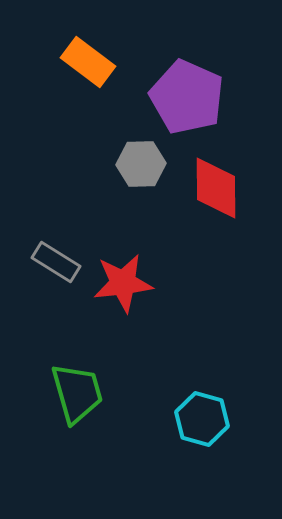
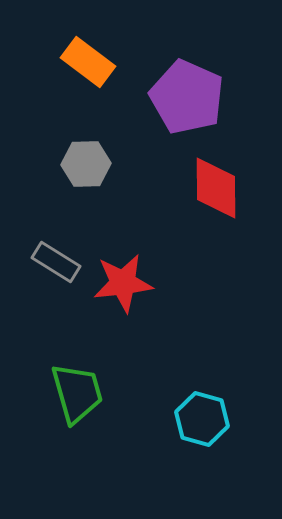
gray hexagon: moved 55 px left
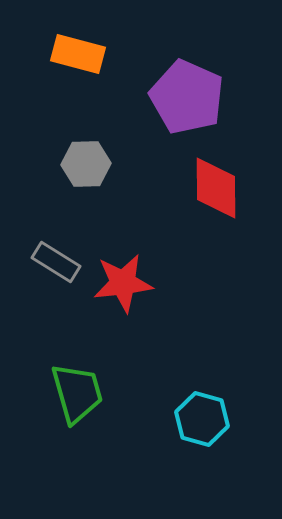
orange rectangle: moved 10 px left, 8 px up; rotated 22 degrees counterclockwise
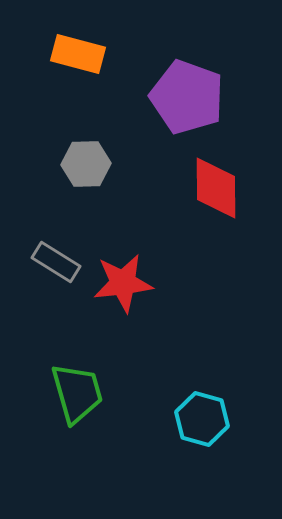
purple pentagon: rotated 4 degrees counterclockwise
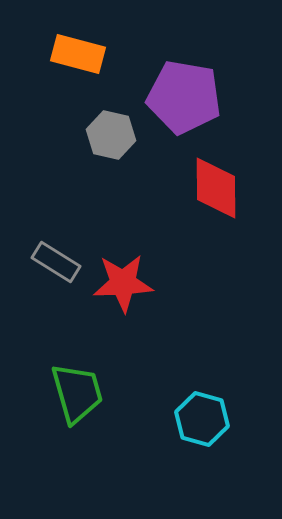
purple pentagon: moved 3 px left; rotated 10 degrees counterclockwise
gray hexagon: moved 25 px right, 29 px up; rotated 15 degrees clockwise
red star: rotated 4 degrees clockwise
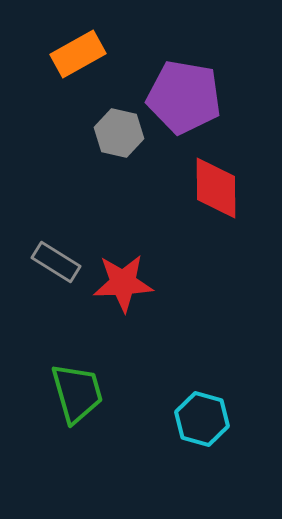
orange rectangle: rotated 44 degrees counterclockwise
gray hexagon: moved 8 px right, 2 px up
